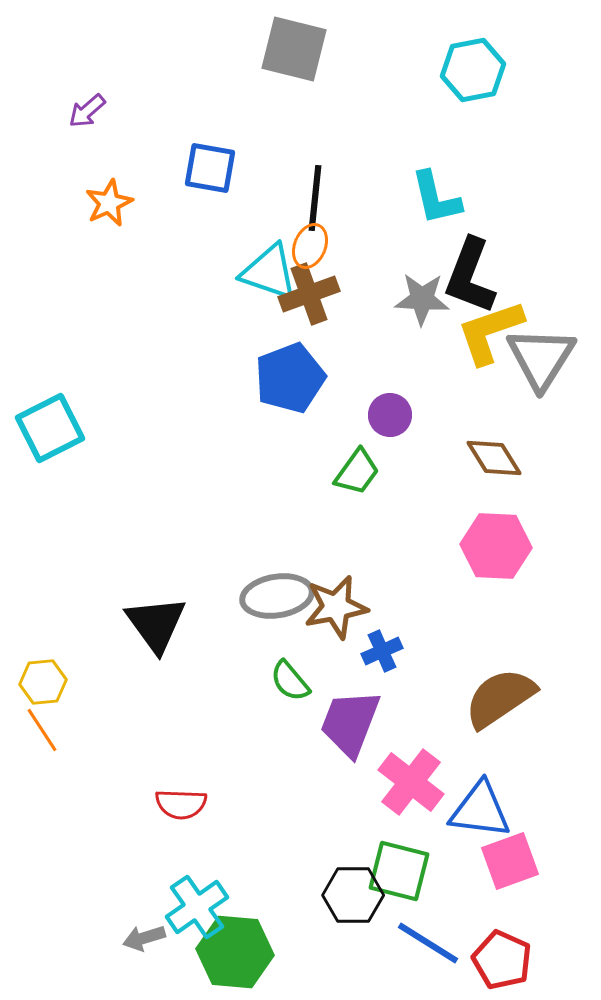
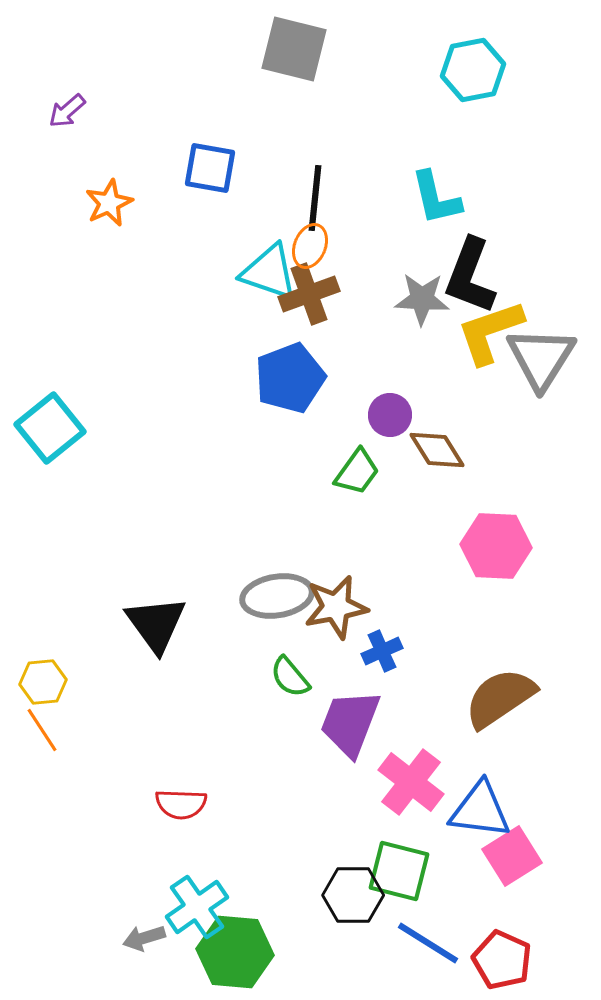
purple arrow: moved 20 px left
cyan square: rotated 12 degrees counterclockwise
brown diamond: moved 57 px left, 8 px up
green semicircle: moved 4 px up
pink square: moved 2 px right, 5 px up; rotated 12 degrees counterclockwise
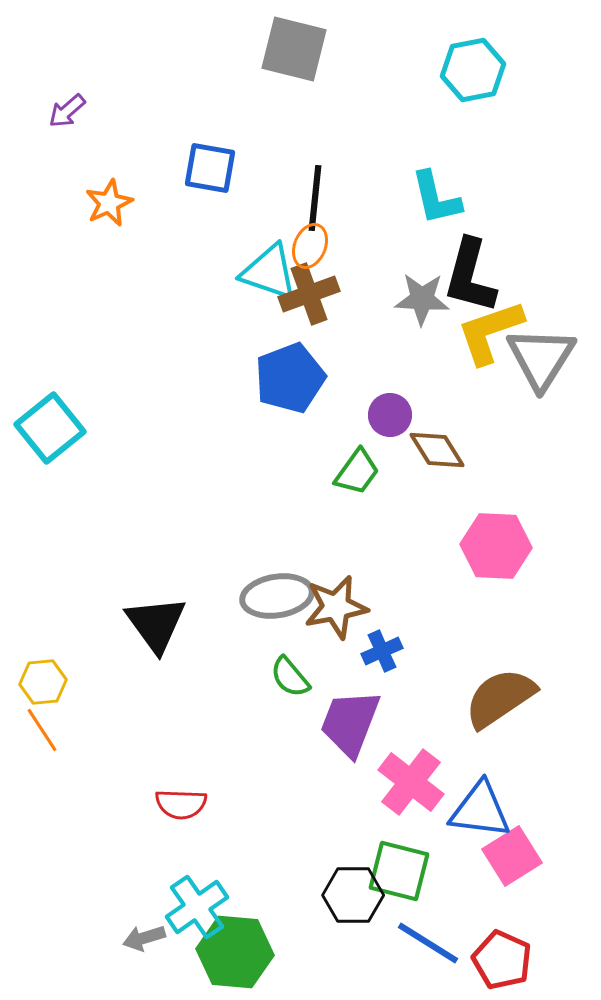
black L-shape: rotated 6 degrees counterclockwise
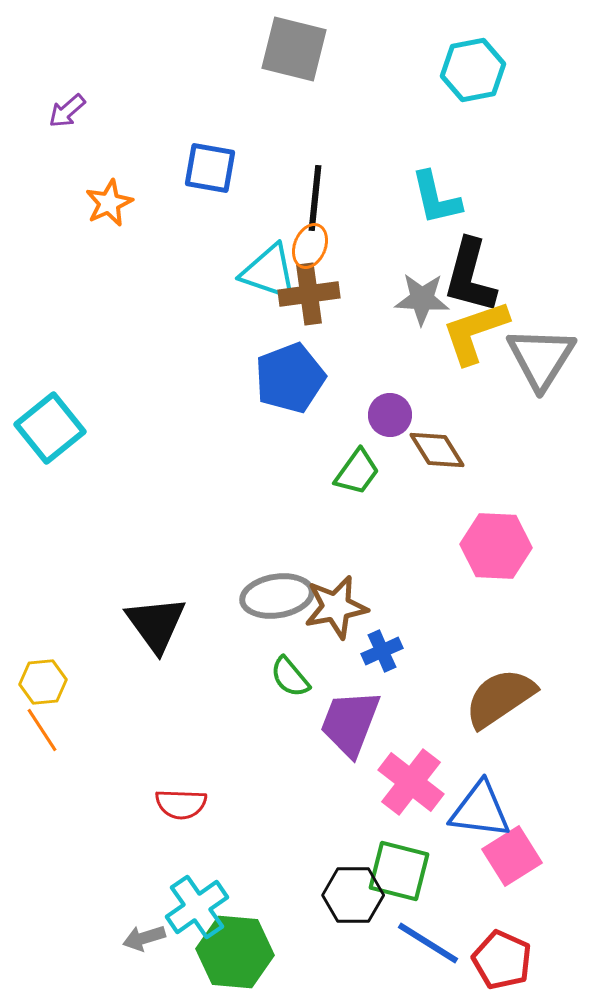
brown cross: rotated 12 degrees clockwise
yellow L-shape: moved 15 px left
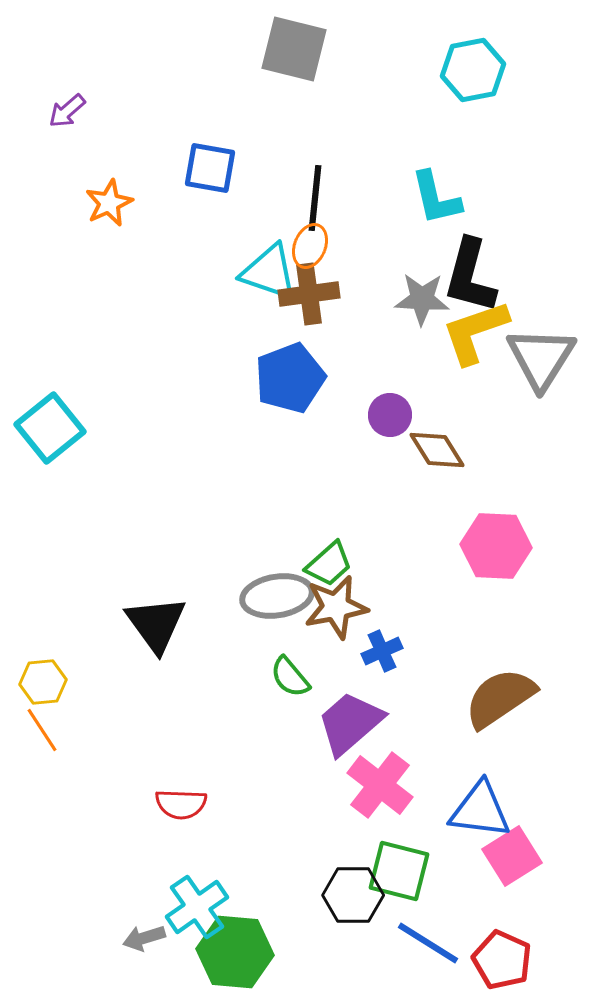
green trapezoid: moved 28 px left, 92 px down; rotated 12 degrees clockwise
purple trapezoid: rotated 28 degrees clockwise
pink cross: moved 31 px left, 3 px down
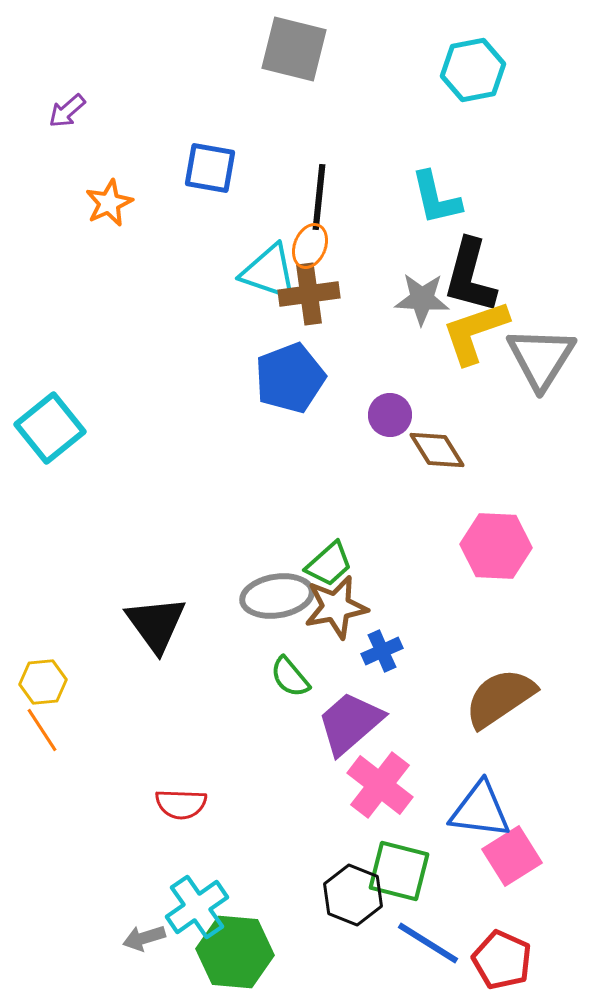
black line: moved 4 px right, 1 px up
black hexagon: rotated 22 degrees clockwise
